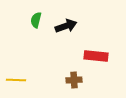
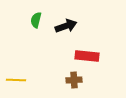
red rectangle: moved 9 px left
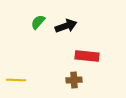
green semicircle: moved 2 px right, 2 px down; rotated 28 degrees clockwise
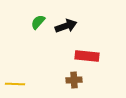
yellow line: moved 1 px left, 4 px down
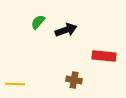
black arrow: moved 4 px down
red rectangle: moved 17 px right
brown cross: rotated 14 degrees clockwise
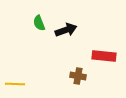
green semicircle: moved 1 px right, 1 px down; rotated 63 degrees counterclockwise
brown cross: moved 4 px right, 4 px up
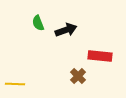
green semicircle: moved 1 px left
red rectangle: moved 4 px left
brown cross: rotated 35 degrees clockwise
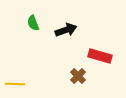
green semicircle: moved 5 px left
red rectangle: rotated 10 degrees clockwise
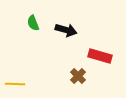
black arrow: rotated 35 degrees clockwise
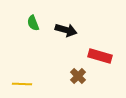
yellow line: moved 7 px right
